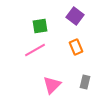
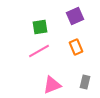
purple square: rotated 30 degrees clockwise
green square: moved 1 px down
pink line: moved 4 px right, 1 px down
pink triangle: rotated 24 degrees clockwise
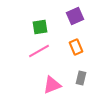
gray rectangle: moved 4 px left, 4 px up
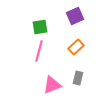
orange rectangle: rotated 70 degrees clockwise
pink line: rotated 45 degrees counterclockwise
gray rectangle: moved 3 px left
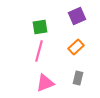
purple square: moved 2 px right
pink triangle: moved 7 px left, 2 px up
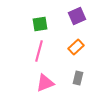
green square: moved 3 px up
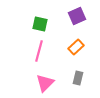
green square: rotated 21 degrees clockwise
pink triangle: rotated 24 degrees counterclockwise
